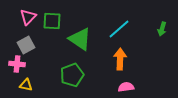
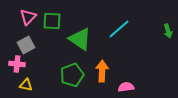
green arrow: moved 6 px right, 2 px down; rotated 32 degrees counterclockwise
orange arrow: moved 18 px left, 12 px down
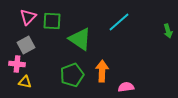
cyan line: moved 7 px up
yellow triangle: moved 1 px left, 3 px up
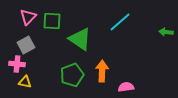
cyan line: moved 1 px right
green arrow: moved 2 px left, 1 px down; rotated 112 degrees clockwise
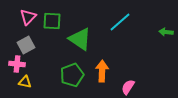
pink semicircle: moved 2 px right; rotated 49 degrees counterclockwise
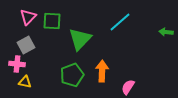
green triangle: rotated 40 degrees clockwise
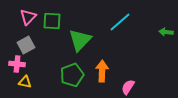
green triangle: moved 1 px down
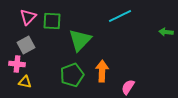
cyan line: moved 6 px up; rotated 15 degrees clockwise
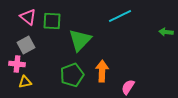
pink triangle: rotated 36 degrees counterclockwise
yellow triangle: rotated 24 degrees counterclockwise
